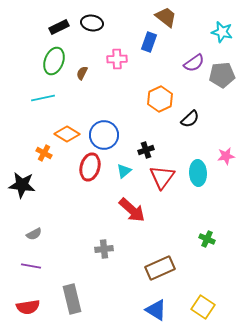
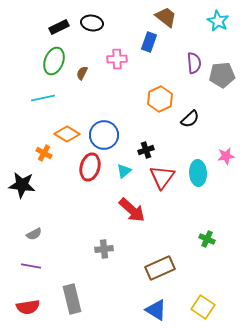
cyan star: moved 4 px left, 11 px up; rotated 15 degrees clockwise
purple semicircle: rotated 60 degrees counterclockwise
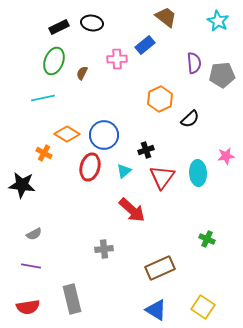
blue rectangle: moved 4 px left, 3 px down; rotated 30 degrees clockwise
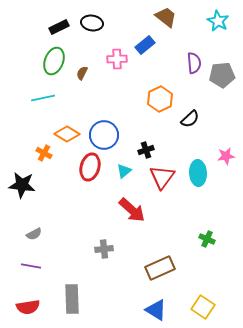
gray rectangle: rotated 12 degrees clockwise
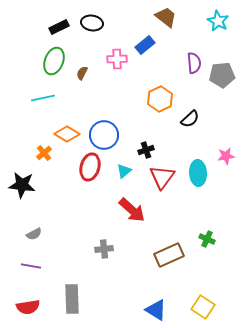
orange cross: rotated 21 degrees clockwise
brown rectangle: moved 9 px right, 13 px up
